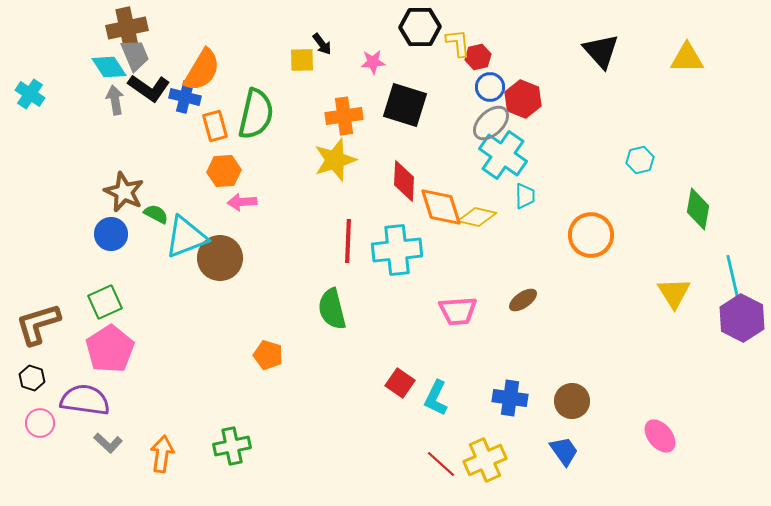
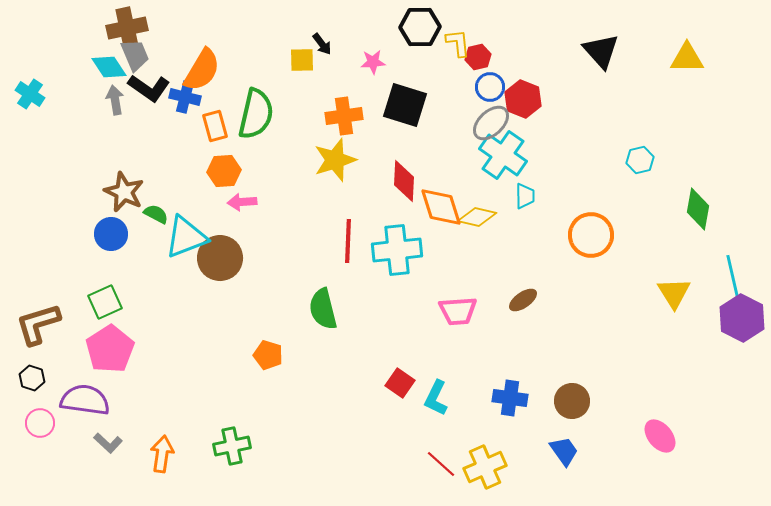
green semicircle at (332, 309): moved 9 px left
yellow cross at (485, 460): moved 7 px down
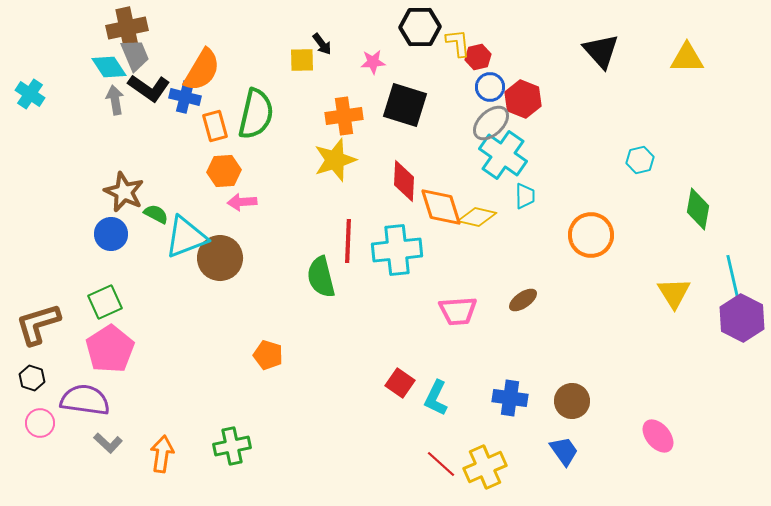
green semicircle at (323, 309): moved 2 px left, 32 px up
pink ellipse at (660, 436): moved 2 px left
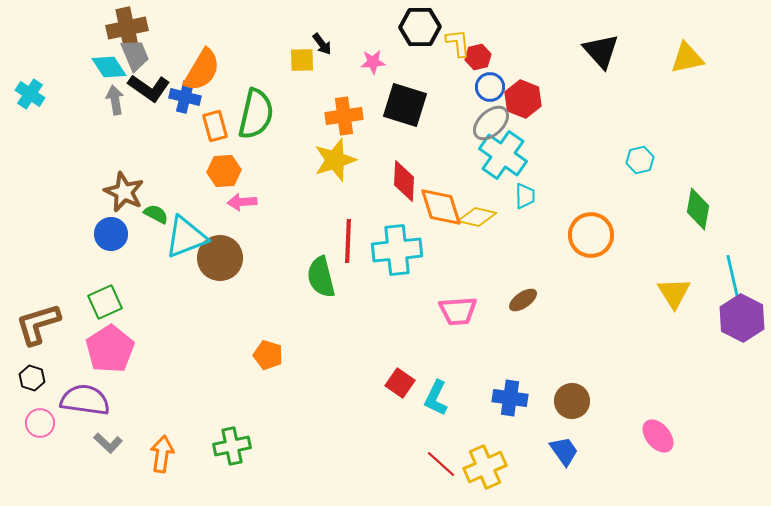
yellow triangle at (687, 58): rotated 12 degrees counterclockwise
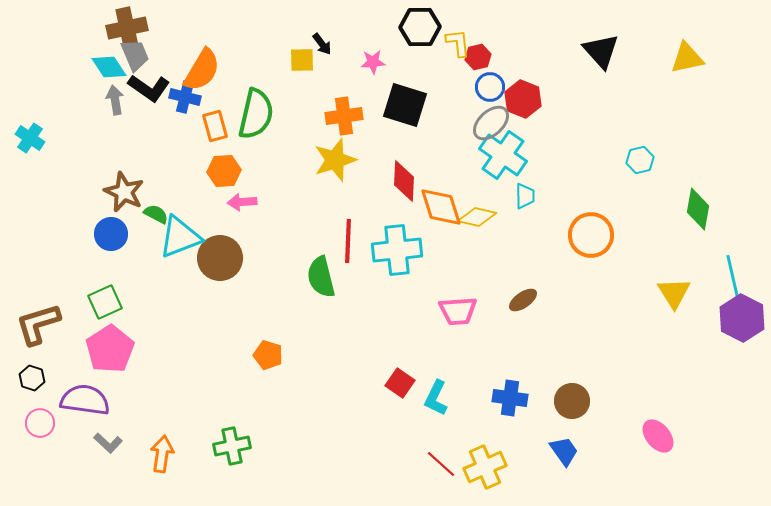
cyan cross at (30, 94): moved 44 px down
cyan triangle at (186, 237): moved 6 px left
